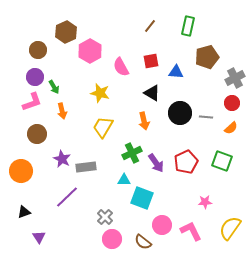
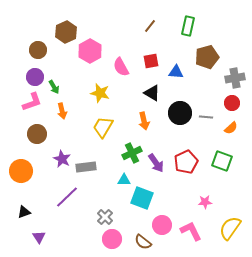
gray cross at (235, 78): rotated 18 degrees clockwise
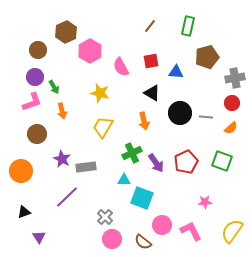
yellow semicircle at (230, 228): moved 2 px right, 3 px down
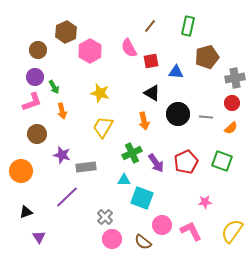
pink semicircle at (121, 67): moved 8 px right, 19 px up
black circle at (180, 113): moved 2 px left, 1 px down
purple star at (62, 159): moved 4 px up; rotated 12 degrees counterclockwise
black triangle at (24, 212): moved 2 px right
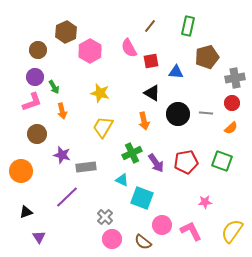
gray line at (206, 117): moved 4 px up
red pentagon at (186, 162): rotated 15 degrees clockwise
cyan triangle at (124, 180): moved 2 px left; rotated 24 degrees clockwise
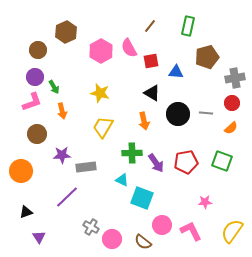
pink hexagon at (90, 51): moved 11 px right
green cross at (132, 153): rotated 24 degrees clockwise
purple star at (62, 155): rotated 18 degrees counterclockwise
gray cross at (105, 217): moved 14 px left, 10 px down; rotated 14 degrees counterclockwise
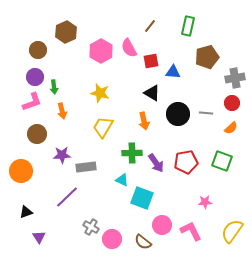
blue triangle at (176, 72): moved 3 px left
green arrow at (54, 87): rotated 24 degrees clockwise
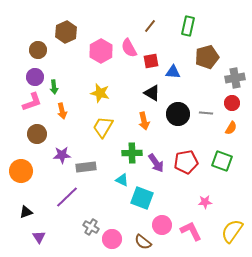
orange semicircle at (231, 128): rotated 16 degrees counterclockwise
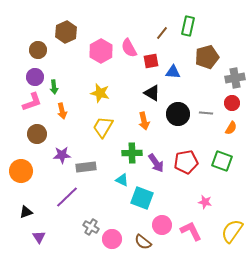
brown line at (150, 26): moved 12 px right, 7 px down
pink star at (205, 202): rotated 16 degrees clockwise
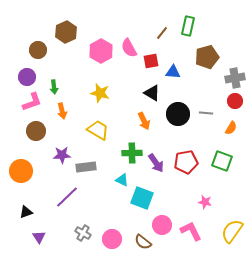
purple circle at (35, 77): moved 8 px left
red circle at (232, 103): moved 3 px right, 2 px up
orange arrow at (144, 121): rotated 12 degrees counterclockwise
yellow trapezoid at (103, 127): moved 5 px left, 3 px down; rotated 90 degrees clockwise
brown circle at (37, 134): moved 1 px left, 3 px up
gray cross at (91, 227): moved 8 px left, 6 px down
